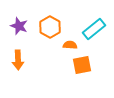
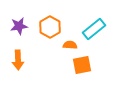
purple star: rotated 30 degrees counterclockwise
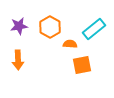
orange semicircle: moved 1 px up
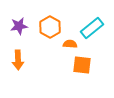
cyan rectangle: moved 2 px left, 1 px up
orange square: rotated 18 degrees clockwise
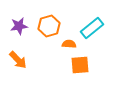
orange hexagon: moved 1 px left, 1 px up; rotated 15 degrees clockwise
orange semicircle: moved 1 px left
orange arrow: rotated 42 degrees counterclockwise
orange square: moved 2 px left; rotated 12 degrees counterclockwise
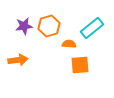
purple star: moved 5 px right
orange arrow: rotated 54 degrees counterclockwise
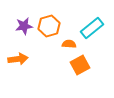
orange arrow: moved 1 px up
orange square: rotated 24 degrees counterclockwise
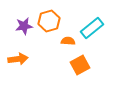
orange hexagon: moved 5 px up
orange semicircle: moved 1 px left, 3 px up
